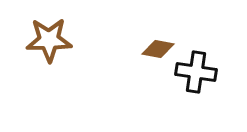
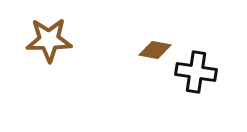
brown diamond: moved 3 px left, 1 px down
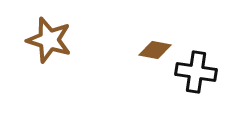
brown star: rotated 18 degrees clockwise
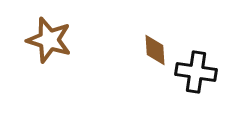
brown diamond: rotated 76 degrees clockwise
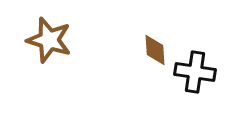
black cross: moved 1 px left
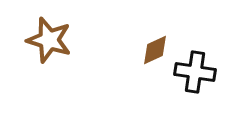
brown diamond: rotated 68 degrees clockwise
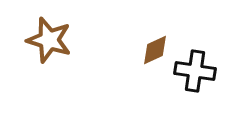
black cross: moved 1 px up
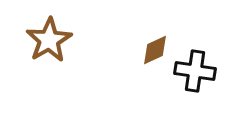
brown star: rotated 24 degrees clockwise
